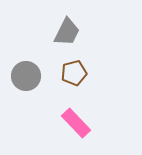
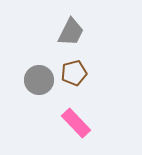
gray trapezoid: moved 4 px right
gray circle: moved 13 px right, 4 px down
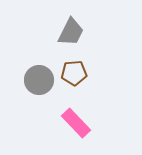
brown pentagon: rotated 10 degrees clockwise
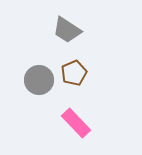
gray trapezoid: moved 4 px left, 2 px up; rotated 96 degrees clockwise
brown pentagon: rotated 20 degrees counterclockwise
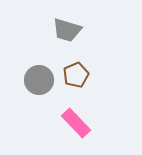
gray trapezoid: rotated 16 degrees counterclockwise
brown pentagon: moved 2 px right, 2 px down
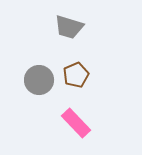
gray trapezoid: moved 2 px right, 3 px up
